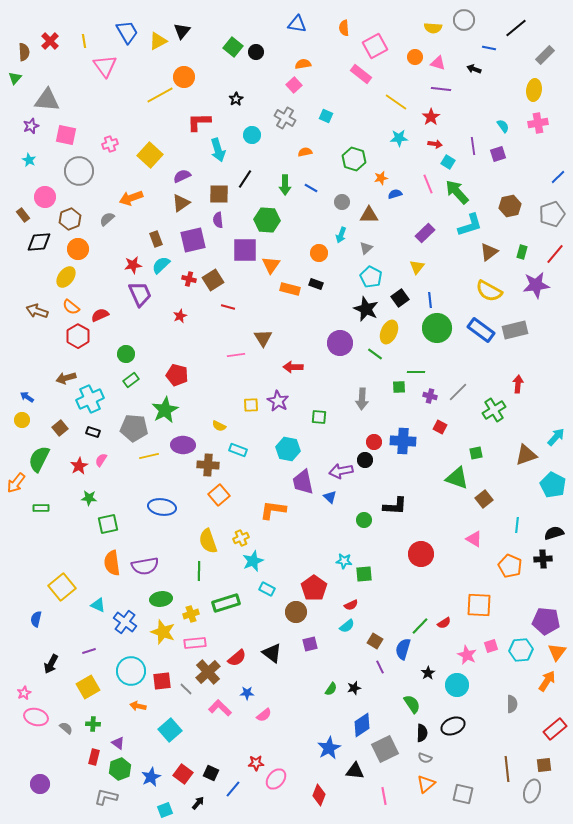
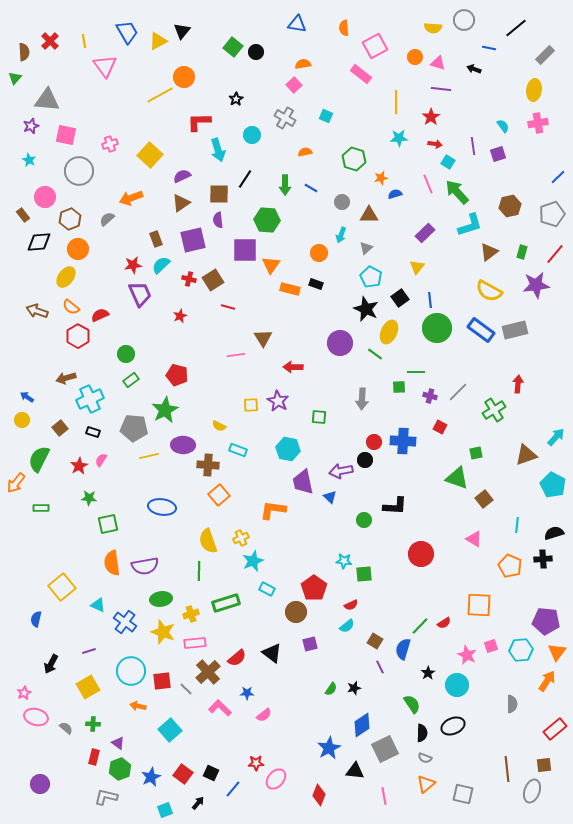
yellow line at (396, 102): rotated 55 degrees clockwise
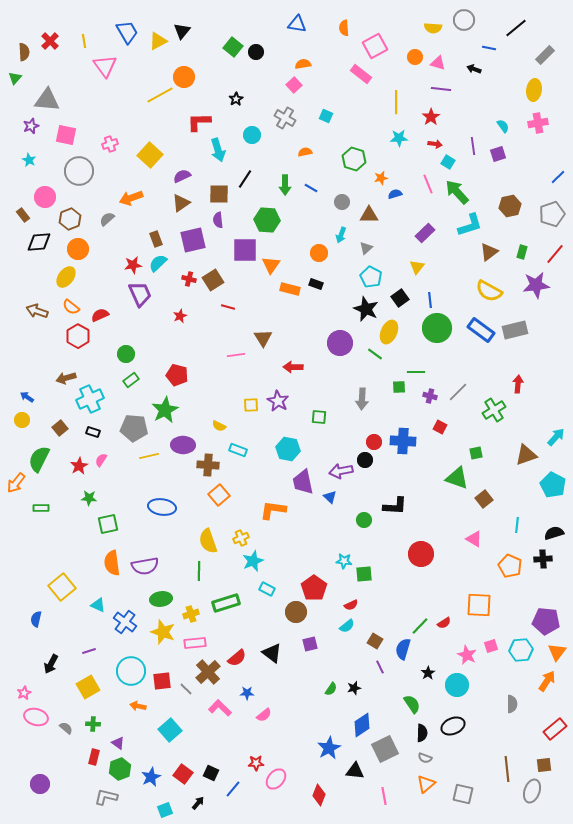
cyan semicircle at (161, 265): moved 3 px left, 2 px up
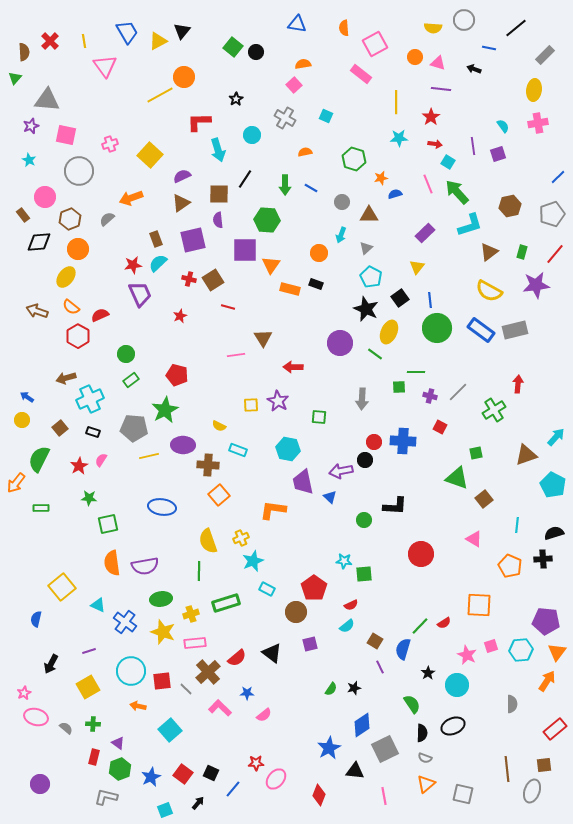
pink square at (375, 46): moved 2 px up
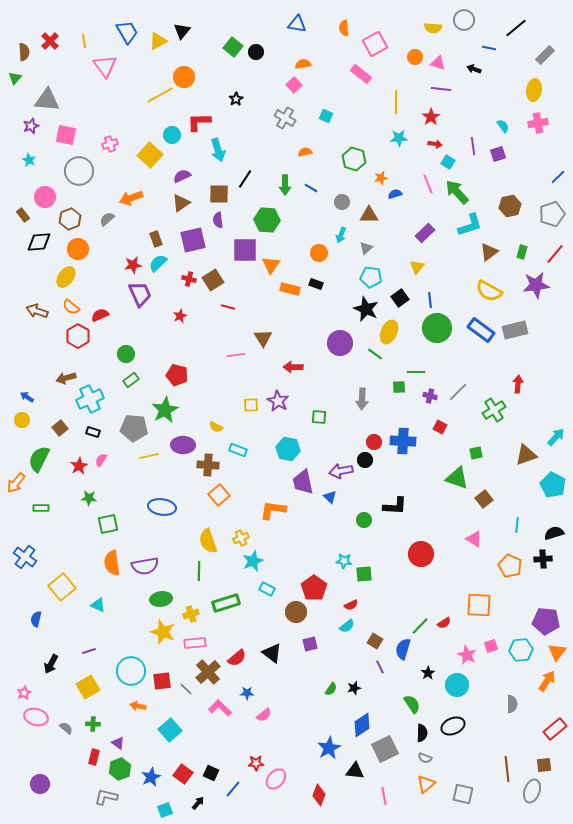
cyan circle at (252, 135): moved 80 px left
cyan pentagon at (371, 277): rotated 20 degrees counterclockwise
yellow semicircle at (219, 426): moved 3 px left, 1 px down
blue cross at (125, 622): moved 100 px left, 65 px up
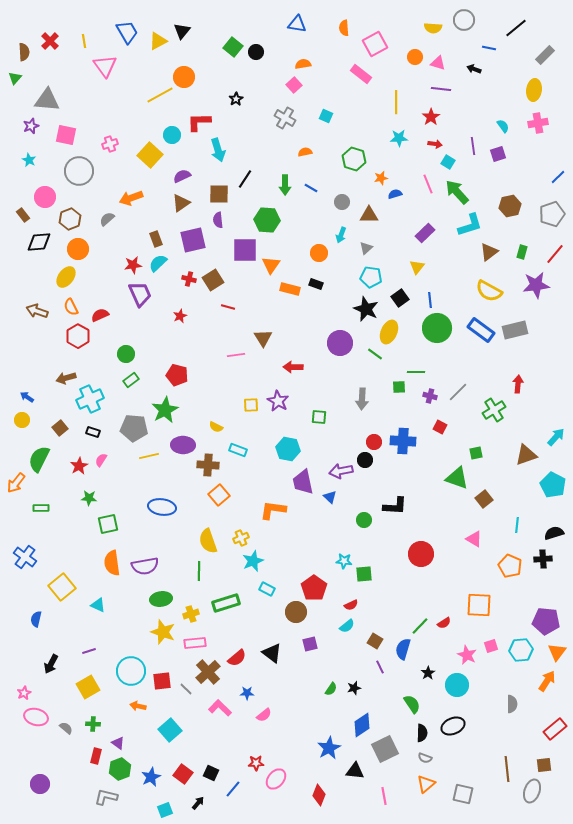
orange semicircle at (71, 307): rotated 24 degrees clockwise
red rectangle at (94, 757): moved 2 px right, 1 px up
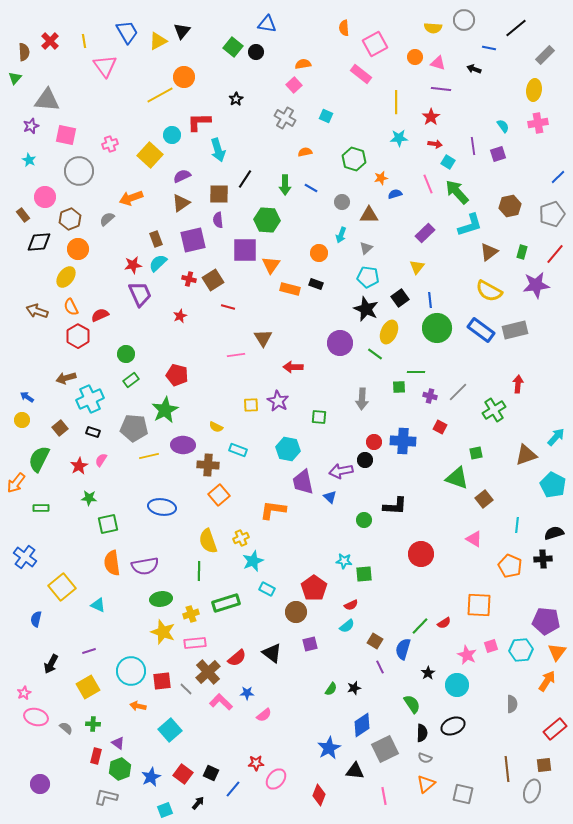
blue triangle at (297, 24): moved 30 px left
cyan pentagon at (371, 277): moved 3 px left
pink L-shape at (220, 708): moved 1 px right, 6 px up
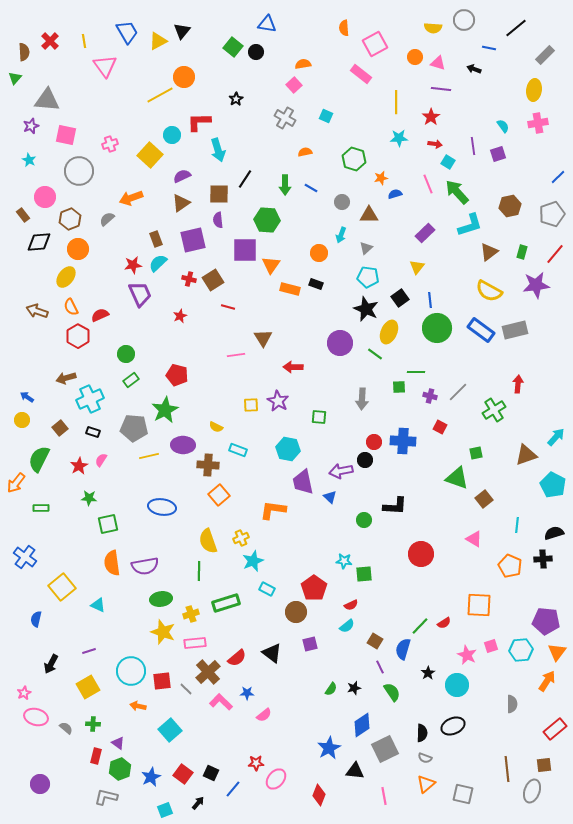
green semicircle at (412, 704): moved 20 px left, 12 px up
